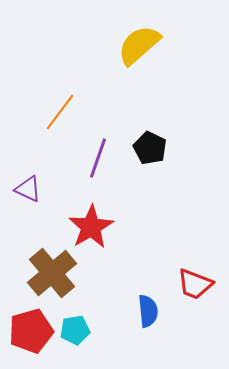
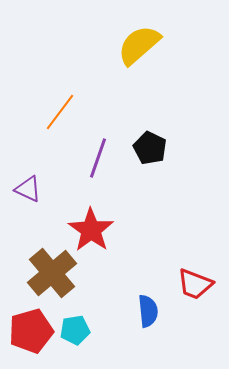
red star: moved 3 px down; rotated 6 degrees counterclockwise
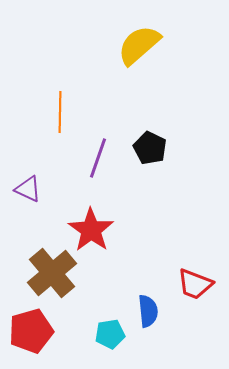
orange line: rotated 36 degrees counterclockwise
cyan pentagon: moved 35 px right, 4 px down
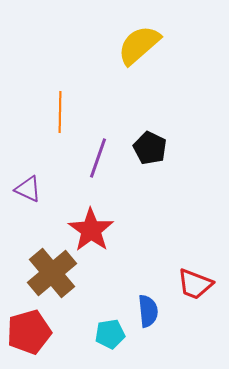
red pentagon: moved 2 px left, 1 px down
